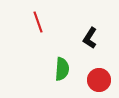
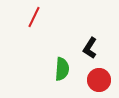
red line: moved 4 px left, 5 px up; rotated 45 degrees clockwise
black L-shape: moved 10 px down
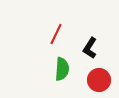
red line: moved 22 px right, 17 px down
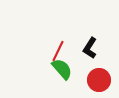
red line: moved 2 px right, 17 px down
green semicircle: rotated 45 degrees counterclockwise
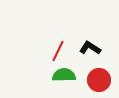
black L-shape: rotated 90 degrees clockwise
green semicircle: moved 2 px right, 6 px down; rotated 50 degrees counterclockwise
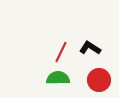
red line: moved 3 px right, 1 px down
green semicircle: moved 6 px left, 3 px down
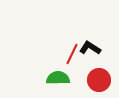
red line: moved 11 px right, 2 px down
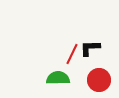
black L-shape: rotated 35 degrees counterclockwise
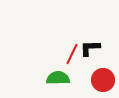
red circle: moved 4 px right
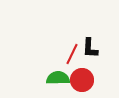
black L-shape: rotated 85 degrees counterclockwise
red circle: moved 21 px left
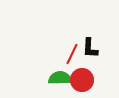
green semicircle: moved 2 px right
